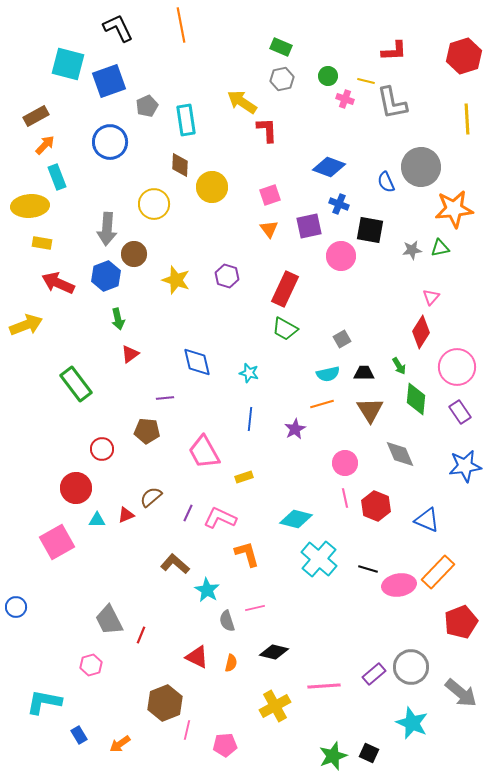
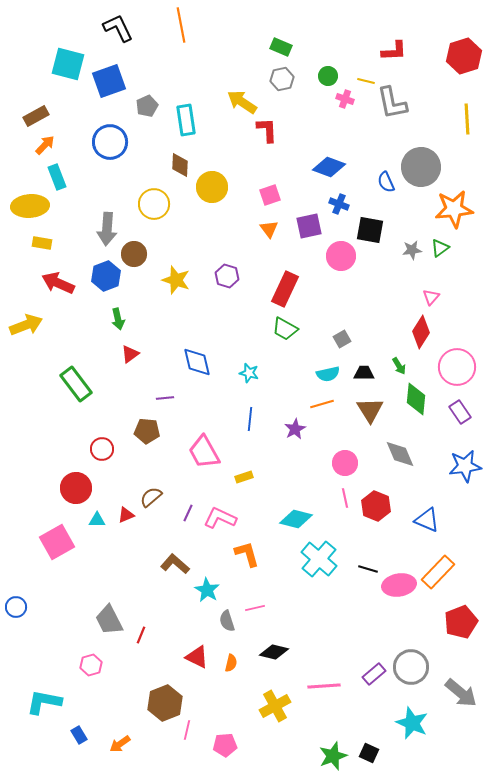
green triangle at (440, 248): rotated 24 degrees counterclockwise
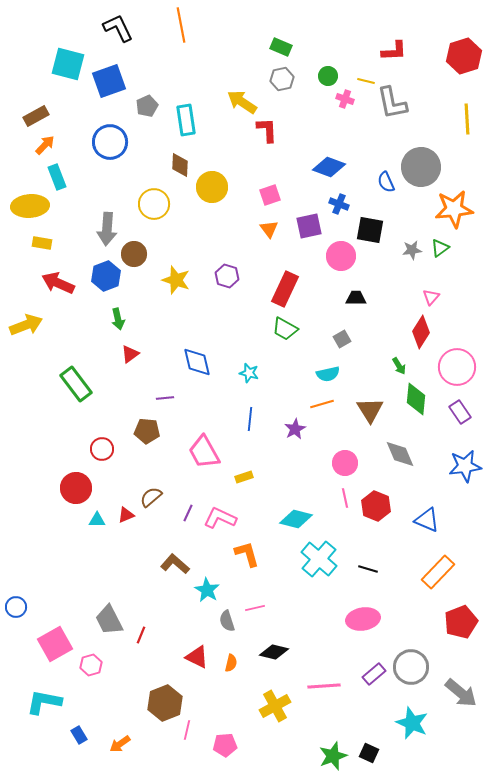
black trapezoid at (364, 373): moved 8 px left, 75 px up
pink square at (57, 542): moved 2 px left, 102 px down
pink ellipse at (399, 585): moved 36 px left, 34 px down
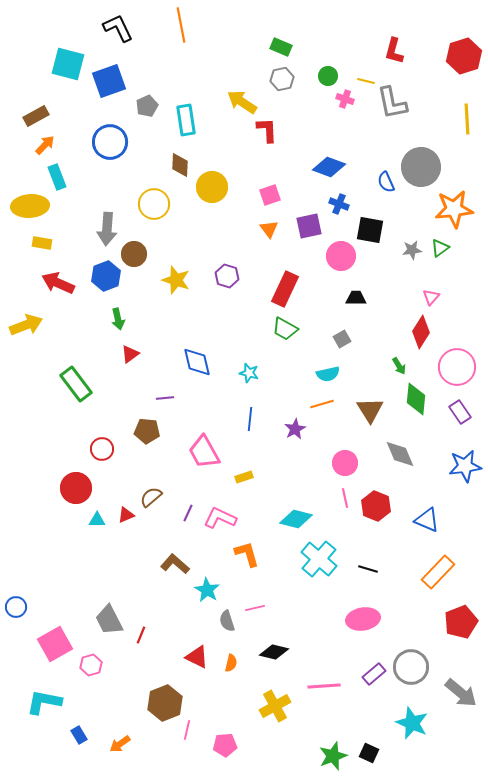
red L-shape at (394, 51): rotated 108 degrees clockwise
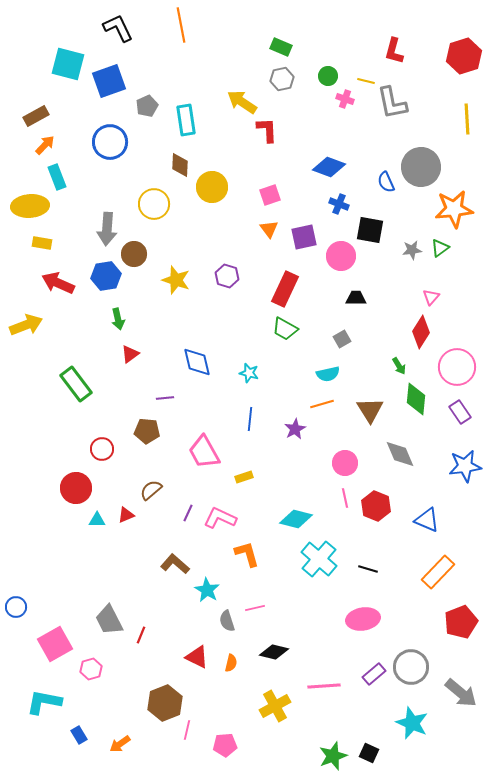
purple square at (309, 226): moved 5 px left, 11 px down
blue hexagon at (106, 276): rotated 12 degrees clockwise
brown semicircle at (151, 497): moved 7 px up
pink hexagon at (91, 665): moved 4 px down
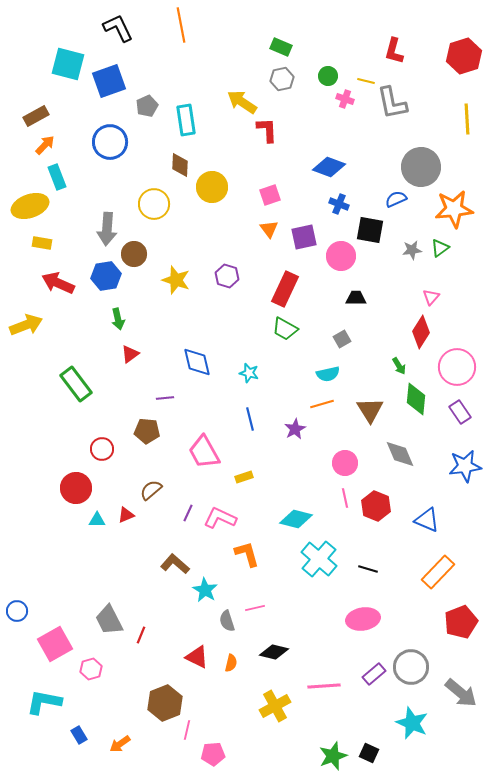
blue semicircle at (386, 182): moved 10 px right, 17 px down; rotated 90 degrees clockwise
yellow ellipse at (30, 206): rotated 15 degrees counterclockwise
blue line at (250, 419): rotated 20 degrees counterclockwise
cyan star at (207, 590): moved 2 px left
blue circle at (16, 607): moved 1 px right, 4 px down
pink pentagon at (225, 745): moved 12 px left, 9 px down
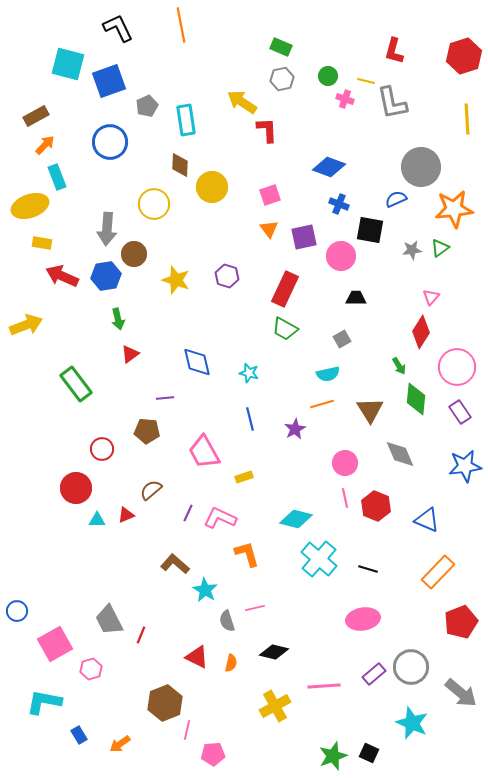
red arrow at (58, 283): moved 4 px right, 7 px up
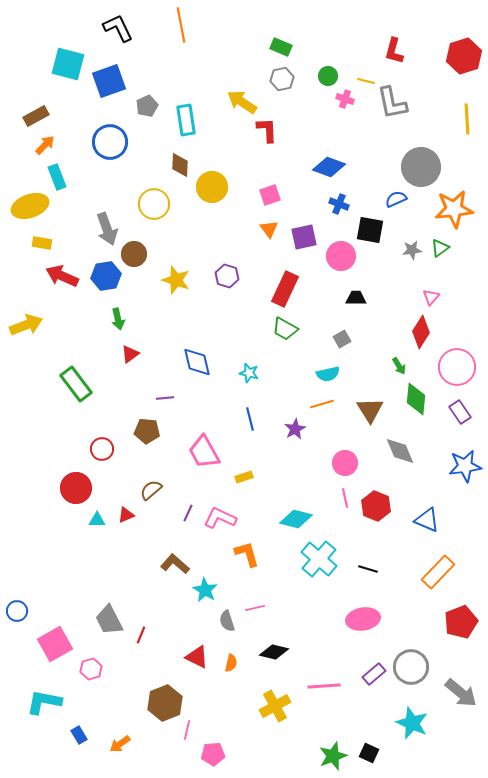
gray arrow at (107, 229): rotated 24 degrees counterclockwise
gray diamond at (400, 454): moved 3 px up
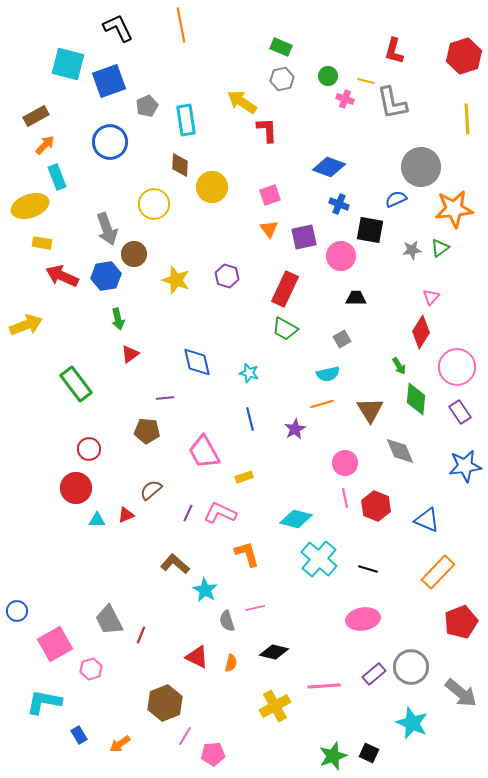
red circle at (102, 449): moved 13 px left
pink L-shape at (220, 518): moved 5 px up
pink line at (187, 730): moved 2 px left, 6 px down; rotated 18 degrees clockwise
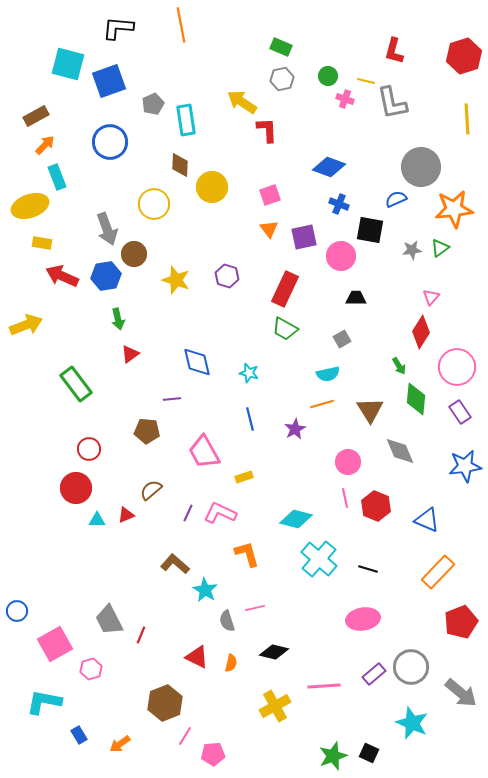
black L-shape at (118, 28): rotated 60 degrees counterclockwise
gray pentagon at (147, 106): moved 6 px right, 2 px up
purple line at (165, 398): moved 7 px right, 1 px down
pink circle at (345, 463): moved 3 px right, 1 px up
